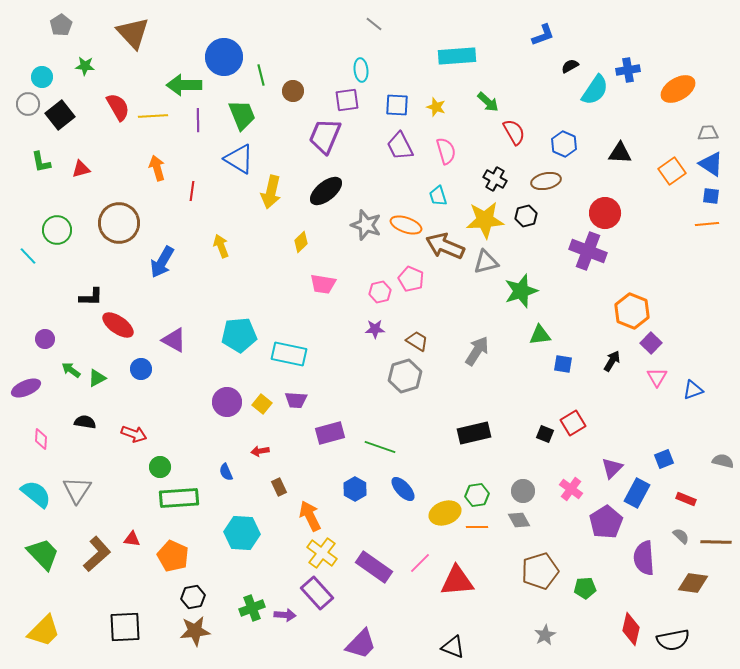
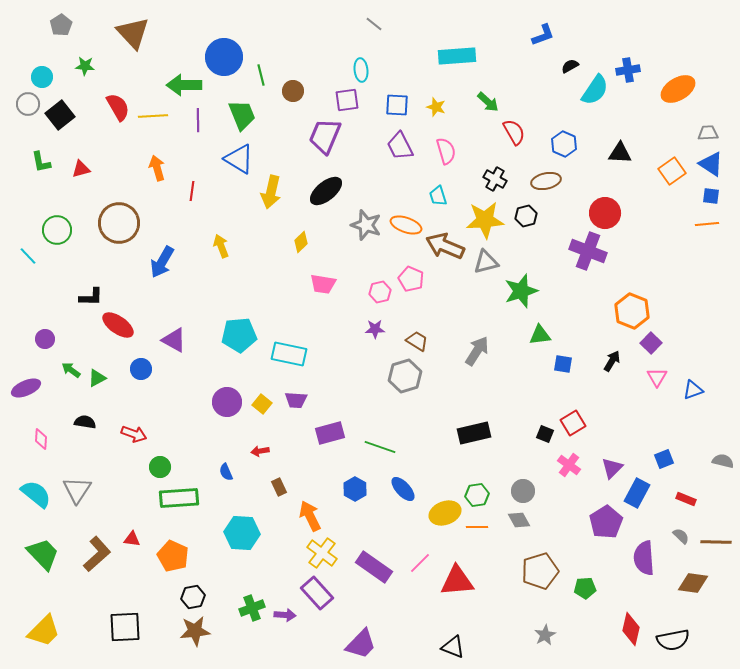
pink cross at (571, 489): moved 2 px left, 24 px up
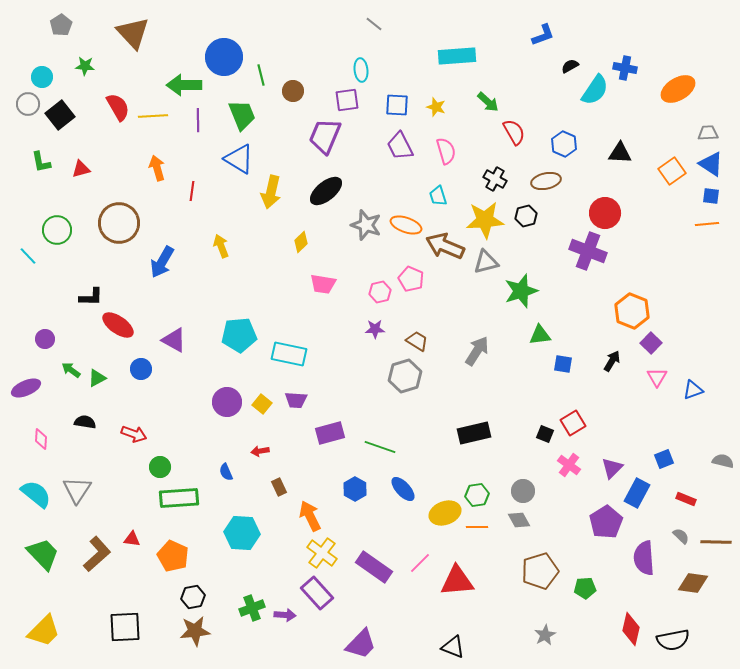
blue cross at (628, 70): moved 3 px left, 2 px up; rotated 20 degrees clockwise
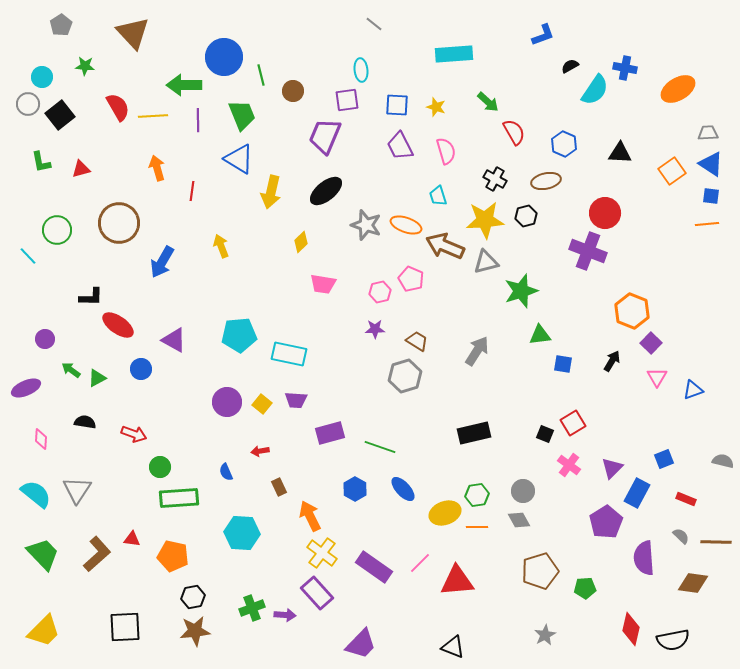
cyan rectangle at (457, 56): moved 3 px left, 2 px up
orange pentagon at (173, 556): rotated 12 degrees counterclockwise
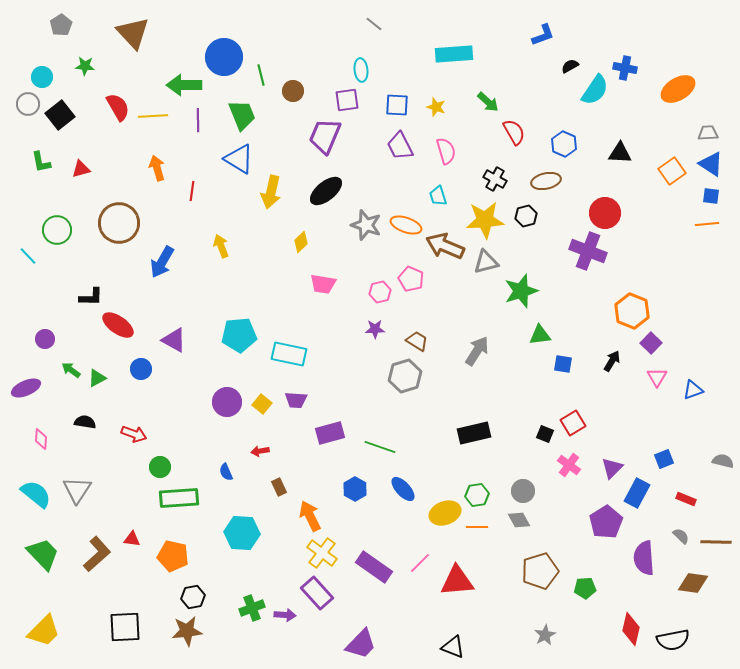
brown star at (195, 631): moved 8 px left
